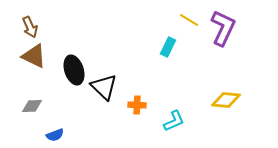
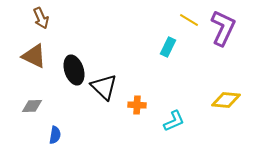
brown arrow: moved 11 px right, 9 px up
blue semicircle: rotated 60 degrees counterclockwise
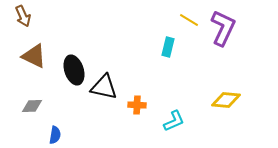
brown arrow: moved 18 px left, 2 px up
cyan rectangle: rotated 12 degrees counterclockwise
black triangle: rotated 32 degrees counterclockwise
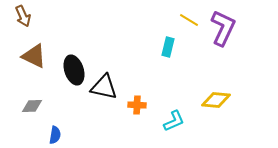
yellow diamond: moved 10 px left
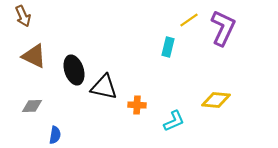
yellow line: rotated 66 degrees counterclockwise
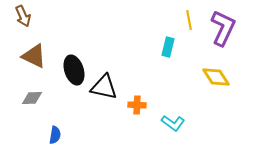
yellow line: rotated 66 degrees counterclockwise
yellow diamond: moved 23 px up; rotated 52 degrees clockwise
gray diamond: moved 8 px up
cyan L-shape: moved 1 px left, 2 px down; rotated 60 degrees clockwise
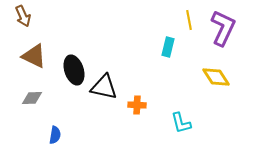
cyan L-shape: moved 8 px right; rotated 40 degrees clockwise
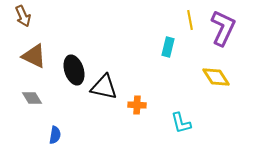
yellow line: moved 1 px right
gray diamond: rotated 60 degrees clockwise
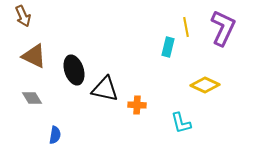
yellow line: moved 4 px left, 7 px down
yellow diamond: moved 11 px left, 8 px down; rotated 32 degrees counterclockwise
black triangle: moved 1 px right, 2 px down
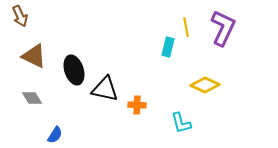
brown arrow: moved 3 px left
blue semicircle: rotated 24 degrees clockwise
